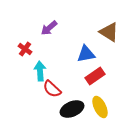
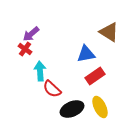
purple arrow: moved 18 px left, 6 px down
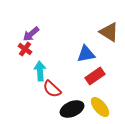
yellow ellipse: rotated 15 degrees counterclockwise
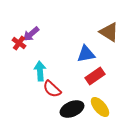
red cross: moved 6 px left, 6 px up
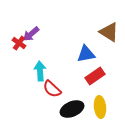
yellow ellipse: rotated 35 degrees clockwise
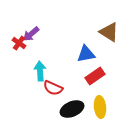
red semicircle: moved 1 px right, 1 px up; rotated 18 degrees counterclockwise
